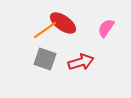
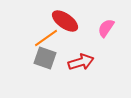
red ellipse: moved 2 px right, 2 px up
orange line: moved 1 px right, 8 px down
gray square: moved 1 px up
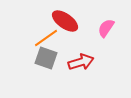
gray square: moved 1 px right
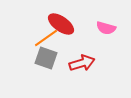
red ellipse: moved 4 px left, 3 px down
pink semicircle: rotated 108 degrees counterclockwise
red arrow: moved 1 px right, 1 px down
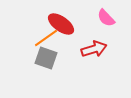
pink semicircle: moved 10 px up; rotated 30 degrees clockwise
red arrow: moved 12 px right, 14 px up
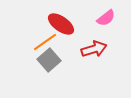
pink semicircle: rotated 84 degrees counterclockwise
orange line: moved 1 px left, 4 px down
gray square: moved 3 px right, 2 px down; rotated 30 degrees clockwise
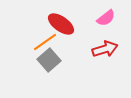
red arrow: moved 11 px right
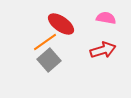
pink semicircle: rotated 132 degrees counterclockwise
red arrow: moved 2 px left, 1 px down
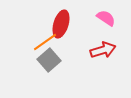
pink semicircle: rotated 24 degrees clockwise
red ellipse: rotated 72 degrees clockwise
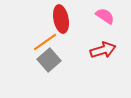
pink semicircle: moved 1 px left, 2 px up
red ellipse: moved 5 px up; rotated 28 degrees counterclockwise
